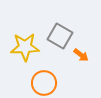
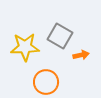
orange arrow: rotated 49 degrees counterclockwise
orange circle: moved 2 px right, 1 px up
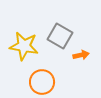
yellow star: moved 1 px left, 1 px up; rotated 12 degrees clockwise
orange circle: moved 4 px left
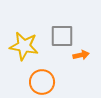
gray square: moved 2 px right; rotated 30 degrees counterclockwise
